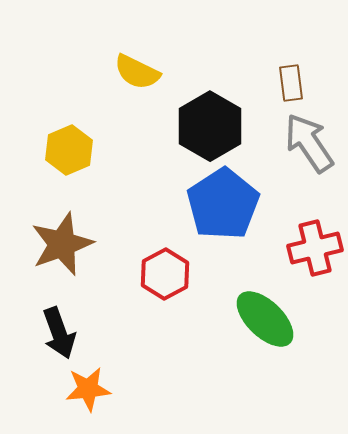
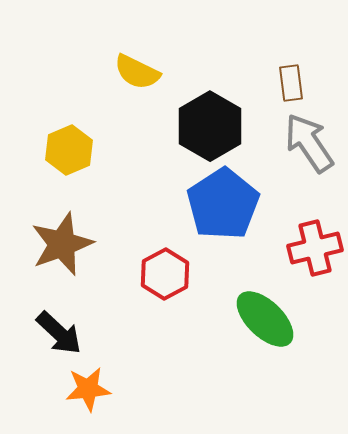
black arrow: rotated 27 degrees counterclockwise
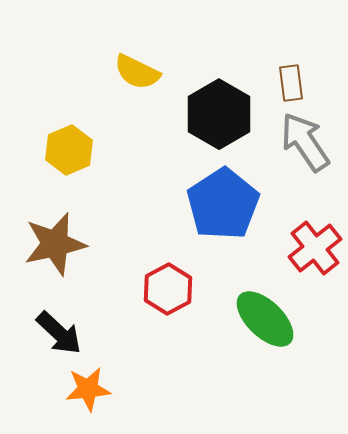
black hexagon: moved 9 px right, 12 px up
gray arrow: moved 4 px left, 1 px up
brown star: moved 7 px left; rotated 8 degrees clockwise
red cross: rotated 24 degrees counterclockwise
red hexagon: moved 3 px right, 15 px down
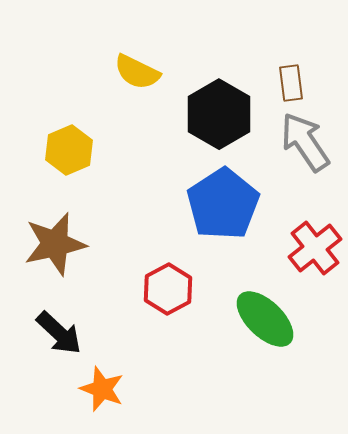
orange star: moved 14 px right; rotated 27 degrees clockwise
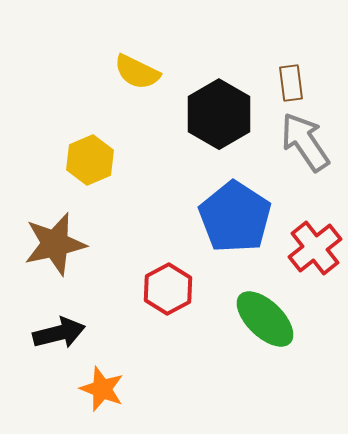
yellow hexagon: moved 21 px right, 10 px down
blue pentagon: moved 12 px right, 13 px down; rotated 6 degrees counterclockwise
black arrow: rotated 57 degrees counterclockwise
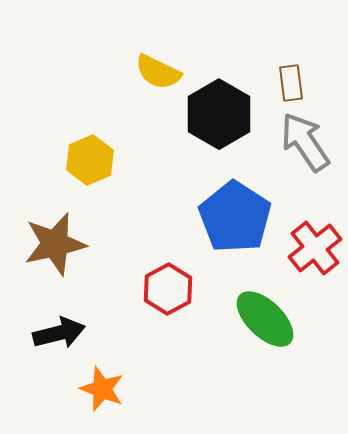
yellow semicircle: moved 21 px right
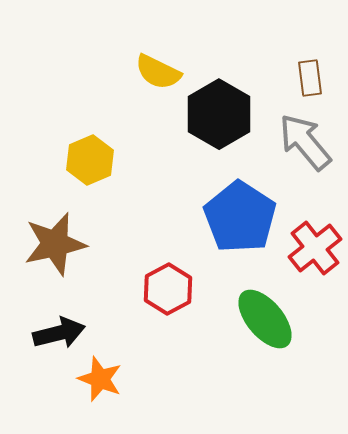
brown rectangle: moved 19 px right, 5 px up
gray arrow: rotated 6 degrees counterclockwise
blue pentagon: moved 5 px right
green ellipse: rotated 6 degrees clockwise
orange star: moved 2 px left, 10 px up
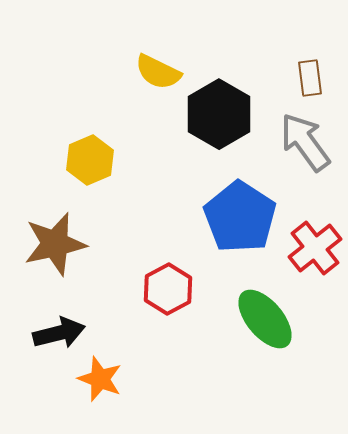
gray arrow: rotated 4 degrees clockwise
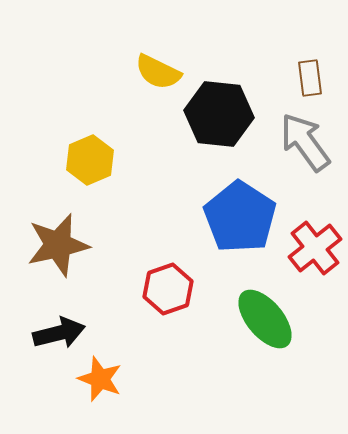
black hexagon: rotated 24 degrees counterclockwise
brown star: moved 3 px right, 1 px down
red hexagon: rotated 9 degrees clockwise
